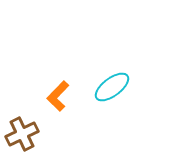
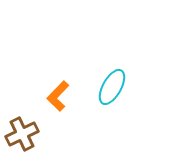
cyan ellipse: rotated 24 degrees counterclockwise
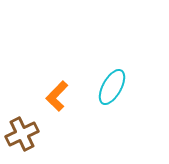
orange L-shape: moved 1 px left
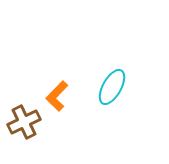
brown cross: moved 2 px right, 12 px up
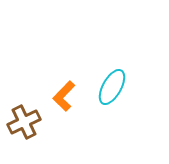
orange L-shape: moved 7 px right
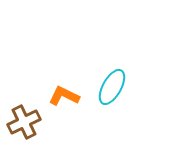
orange L-shape: rotated 72 degrees clockwise
